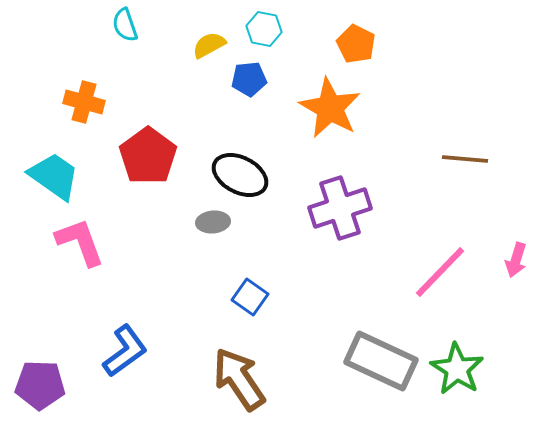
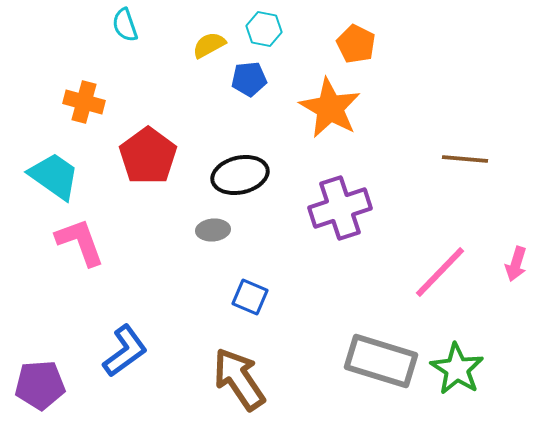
black ellipse: rotated 40 degrees counterclockwise
gray ellipse: moved 8 px down
pink arrow: moved 4 px down
blue square: rotated 12 degrees counterclockwise
gray rectangle: rotated 8 degrees counterclockwise
purple pentagon: rotated 6 degrees counterclockwise
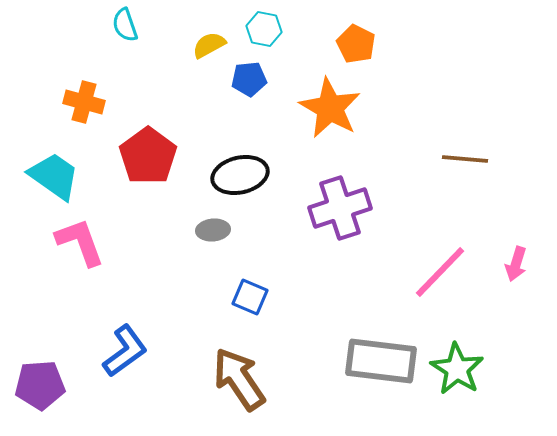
gray rectangle: rotated 10 degrees counterclockwise
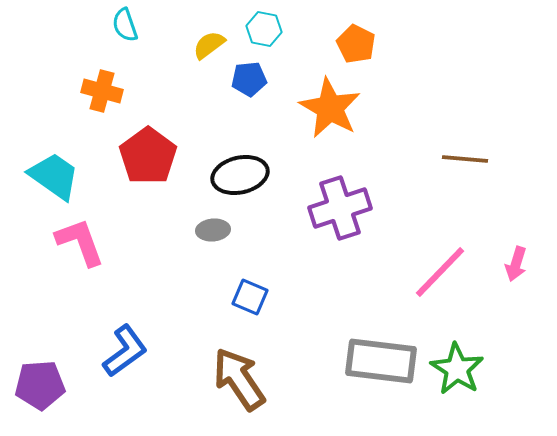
yellow semicircle: rotated 8 degrees counterclockwise
orange cross: moved 18 px right, 11 px up
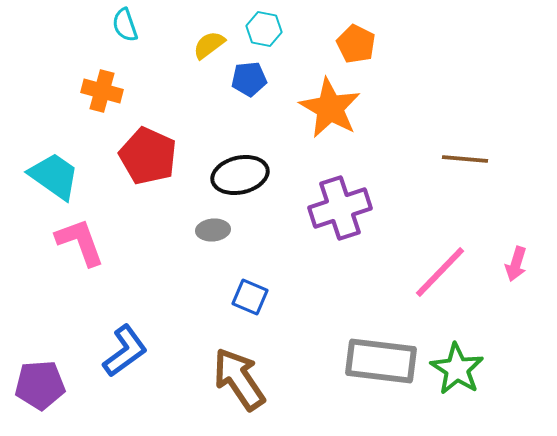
red pentagon: rotated 12 degrees counterclockwise
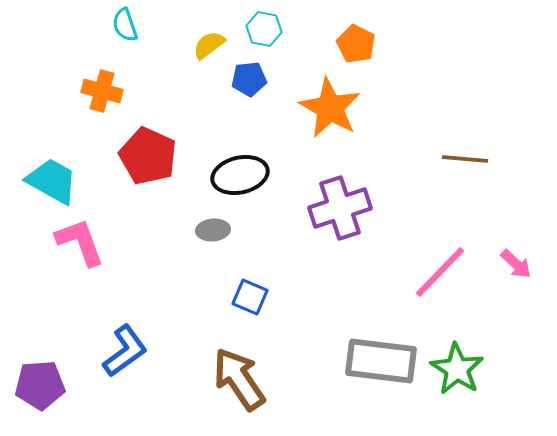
cyan trapezoid: moved 2 px left, 5 px down; rotated 6 degrees counterclockwise
pink arrow: rotated 64 degrees counterclockwise
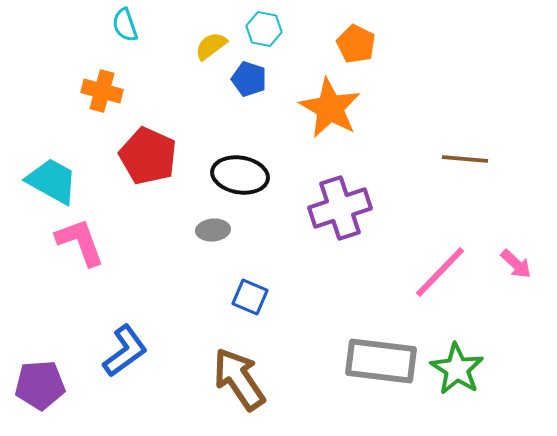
yellow semicircle: moved 2 px right, 1 px down
blue pentagon: rotated 24 degrees clockwise
black ellipse: rotated 22 degrees clockwise
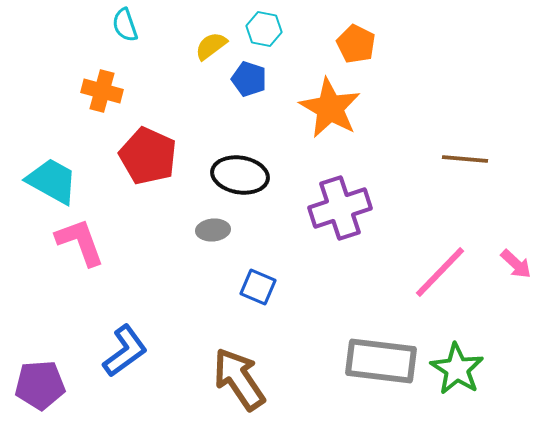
blue square: moved 8 px right, 10 px up
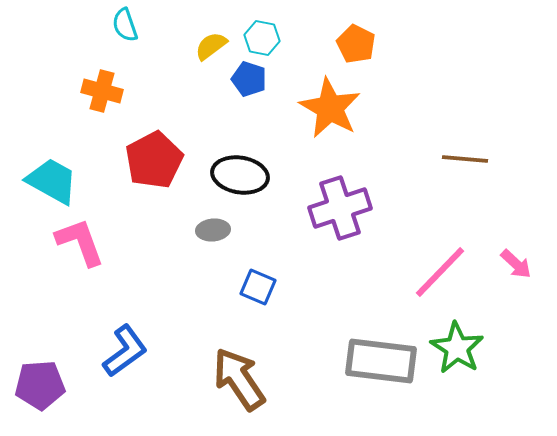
cyan hexagon: moved 2 px left, 9 px down
red pentagon: moved 6 px right, 4 px down; rotated 20 degrees clockwise
green star: moved 21 px up
